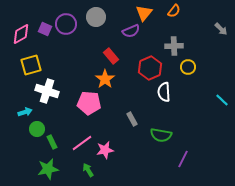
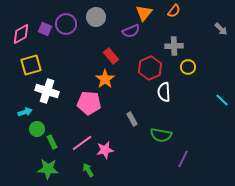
green star: rotated 15 degrees clockwise
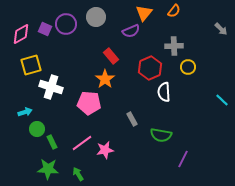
white cross: moved 4 px right, 4 px up
green arrow: moved 10 px left, 4 px down
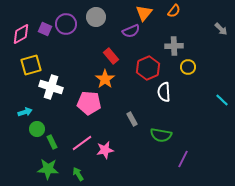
red hexagon: moved 2 px left
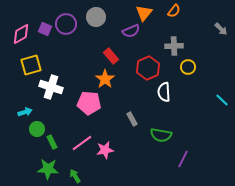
green arrow: moved 3 px left, 2 px down
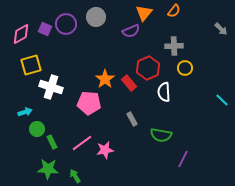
red rectangle: moved 18 px right, 27 px down
yellow circle: moved 3 px left, 1 px down
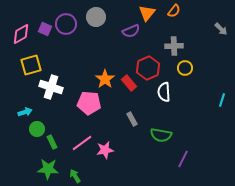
orange triangle: moved 3 px right
cyan line: rotated 64 degrees clockwise
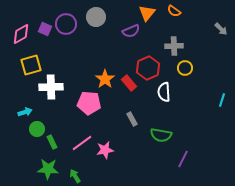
orange semicircle: rotated 88 degrees clockwise
white cross: rotated 20 degrees counterclockwise
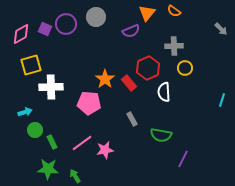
green circle: moved 2 px left, 1 px down
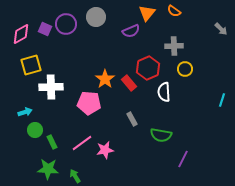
yellow circle: moved 1 px down
